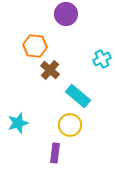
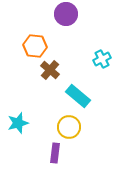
yellow circle: moved 1 px left, 2 px down
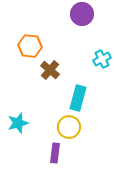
purple circle: moved 16 px right
orange hexagon: moved 5 px left
cyan rectangle: moved 2 px down; rotated 65 degrees clockwise
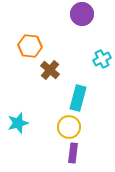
purple rectangle: moved 18 px right
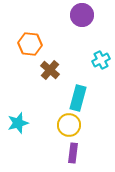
purple circle: moved 1 px down
orange hexagon: moved 2 px up
cyan cross: moved 1 px left, 1 px down
yellow circle: moved 2 px up
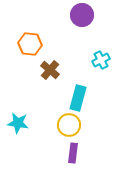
cyan star: rotated 25 degrees clockwise
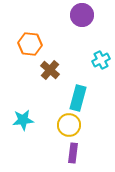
cyan star: moved 5 px right, 3 px up; rotated 15 degrees counterclockwise
